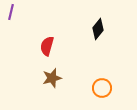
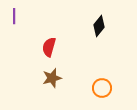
purple line: moved 3 px right, 4 px down; rotated 14 degrees counterclockwise
black diamond: moved 1 px right, 3 px up
red semicircle: moved 2 px right, 1 px down
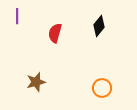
purple line: moved 3 px right
red semicircle: moved 6 px right, 14 px up
brown star: moved 16 px left, 4 px down
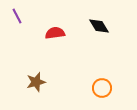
purple line: rotated 28 degrees counterclockwise
black diamond: rotated 70 degrees counterclockwise
red semicircle: rotated 66 degrees clockwise
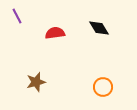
black diamond: moved 2 px down
orange circle: moved 1 px right, 1 px up
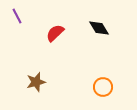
red semicircle: rotated 36 degrees counterclockwise
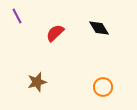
brown star: moved 1 px right
